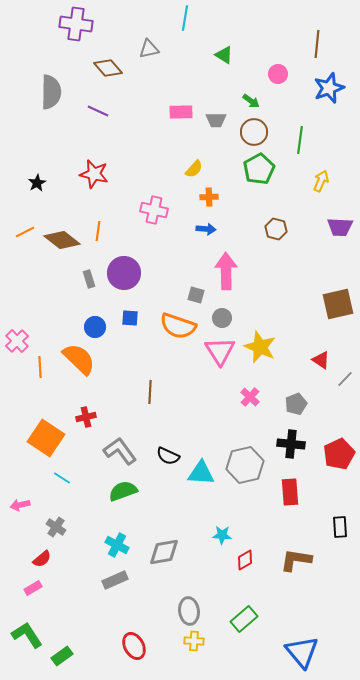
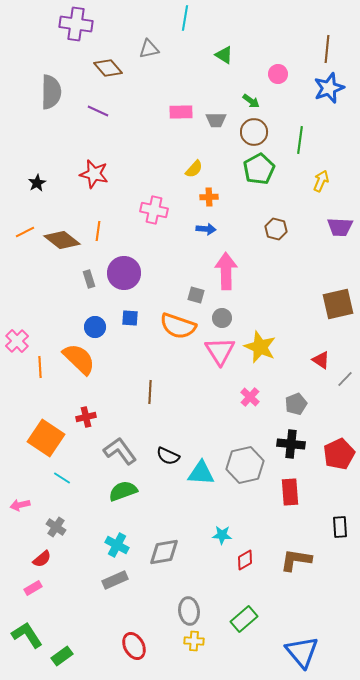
brown line at (317, 44): moved 10 px right, 5 px down
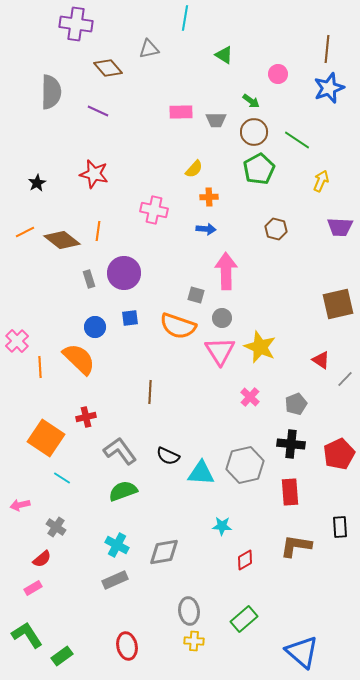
green line at (300, 140): moved 3 px left; rotated 64 degrees counterclockwise
blue square at (130, 318): rotated 12 degrees counterclockwise
cyan star at (222, 535): moved 9 px up
brown L-shape at (296, 560): moved 14 px up
red ellipse at (134, 646): moved 7 px left; rotated 16 degrees clockwise
blue triangle at (302, 652): rotated 9 degrees counterclockwise
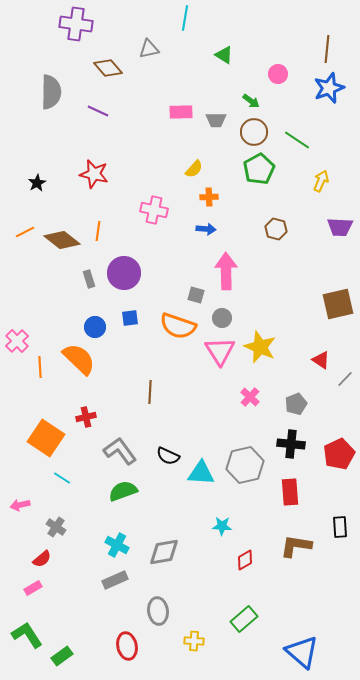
gray ellipse at (189, 611): moved 31 px left
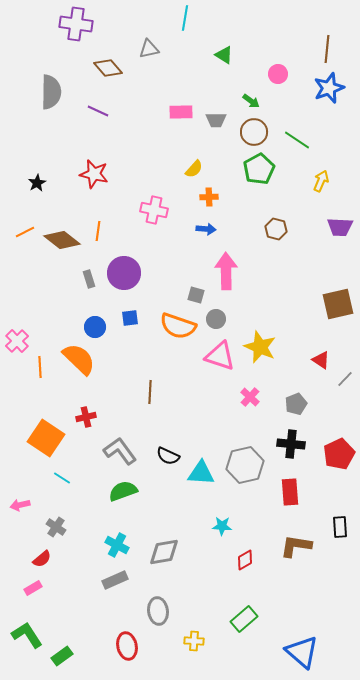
gray circle at (222, 318): moved 6 px left, 1 px down
pink triangle at (220, 351): moved 5 px down; rotated 40 degrees counterclockwise
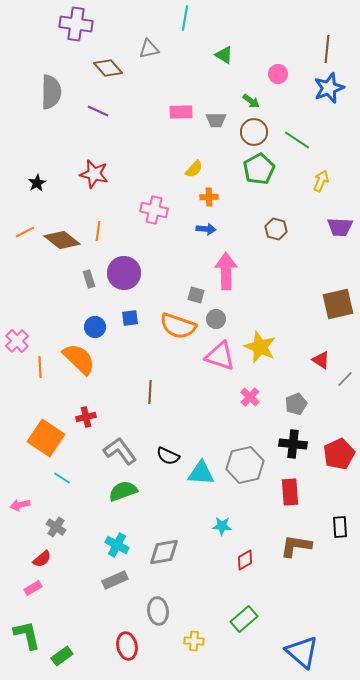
black cross at (291, 444): moved 2 px right
green L-shape at (27, 635): rotated 20 degrees clockwise
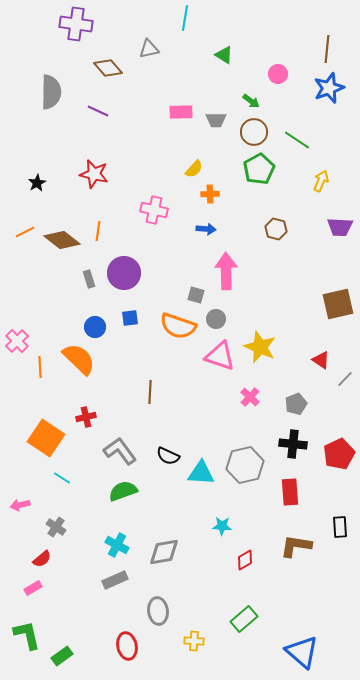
orange cross at (209, 197): moved 1 px right, 3 px up
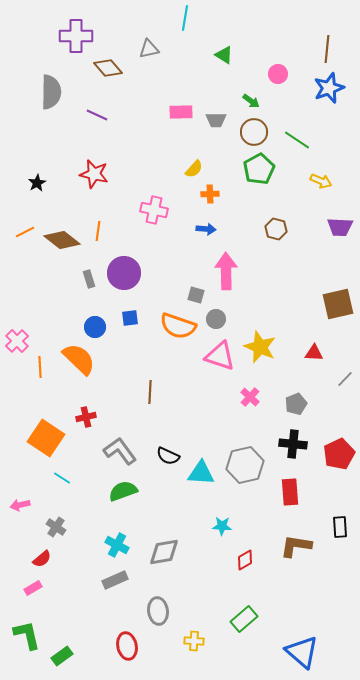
purple cross at (76, 24): moved 12 px down; rotated 8 degrees counterclockwise
purple line at (98, 111): moved 1 px left, 4 px down
yellow arrow at (321, 181): rotated 90 degrees clockwise
red triangle at (321, 360): moved 7 px left, 7 px up; rotated 30 degrees counterclockwise
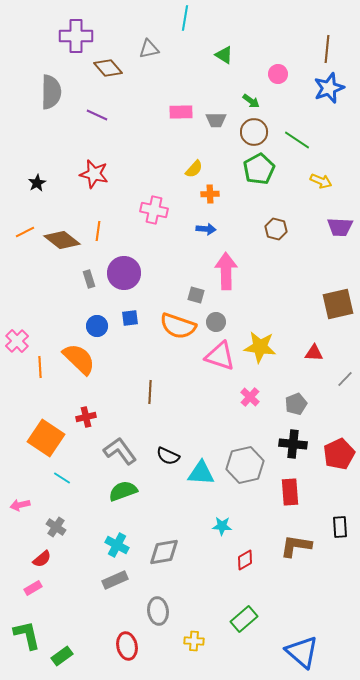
gray circle at (216, 319): moved 3 px down
blue circle at (95, 327): moved 2 px right, 1 px up
yellow star at (260, 347): rotated 16 degrees counterclockwise
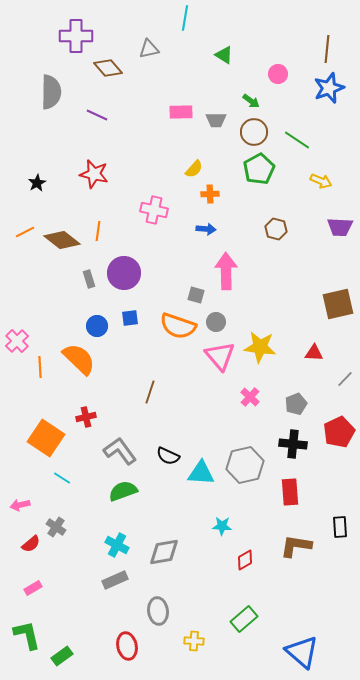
pink triangle at (220, 356): rotated 32 degrees clockwise
brown line at (150, 392): rotated 15 degrees clockwise
red pentagon at (339, 454): moved 22 px up
red semicircle at (42, 559): moved 11 px left, 15 px up
